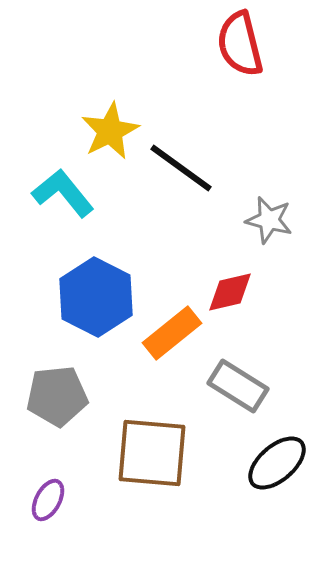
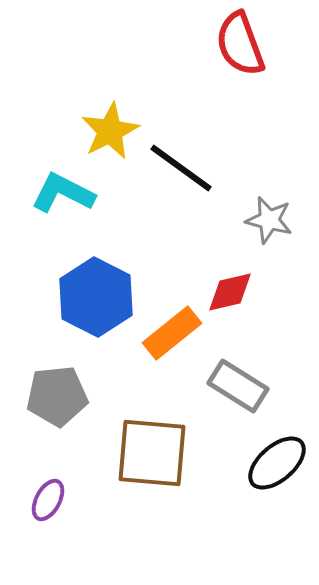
red semicircle: rotated 6 degrees counterclockwise
cyan L-shape: rotated 24 degrees counterclockwise
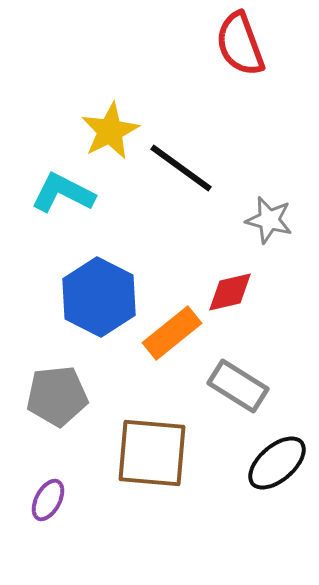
blue hexagon: moved 3 px right
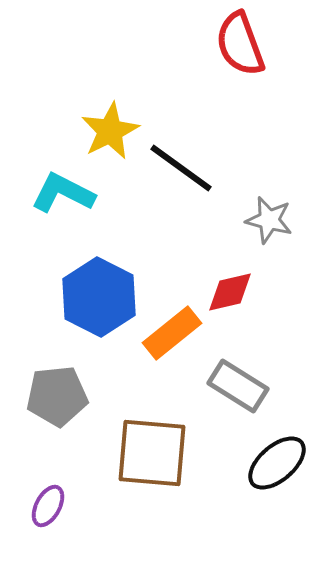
purple ellipse: moved 6 px down
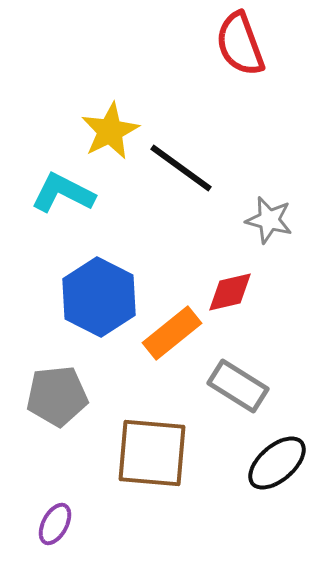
purple ellipse: moved 7 px right, 18 px down
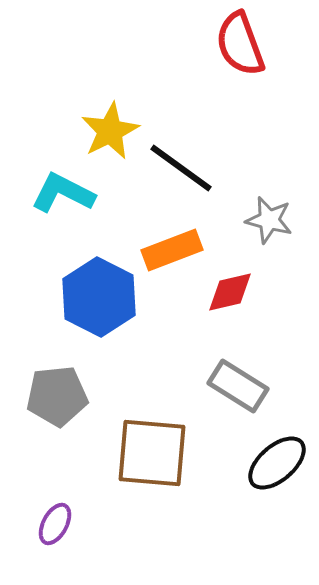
orange rectangle: moved 83 px up; rotated 18 degrees clockwise
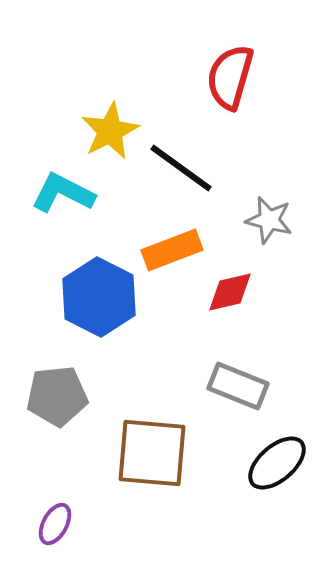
red semicircle: moved 10 px left, 33 px down; rotated 36 degrees clockwise
gray rectangle: rotated 10 degrees counterclockwise
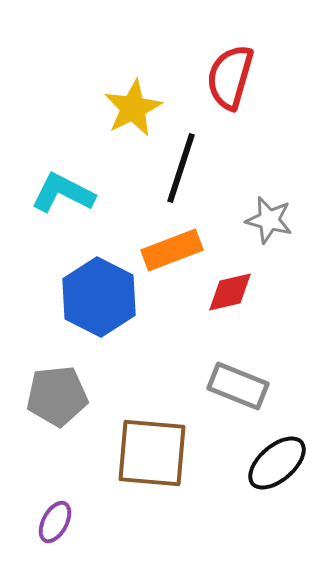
yellow star: moved 23 px right, 23 px up
black line: rotated 72 degrees clockwise
purple ellipse: moved 2 px up
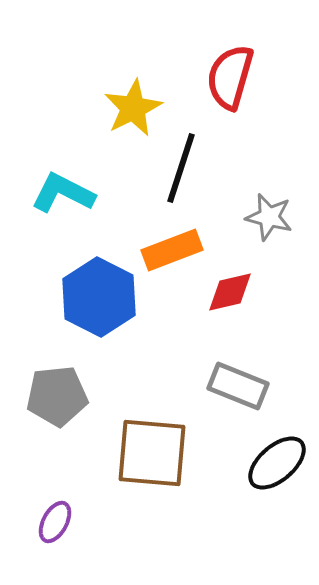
gray star: moved 3 px up
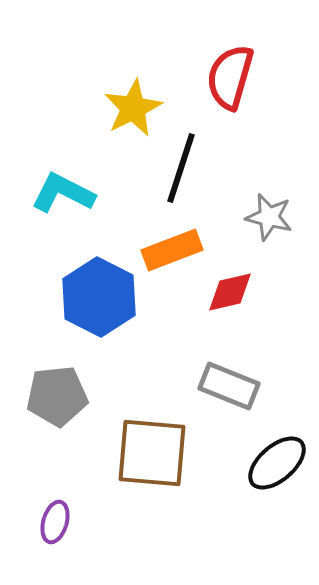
gray rectangle: moved 9 px left
purple ellipse: rotated 12 degrees counterclockwise
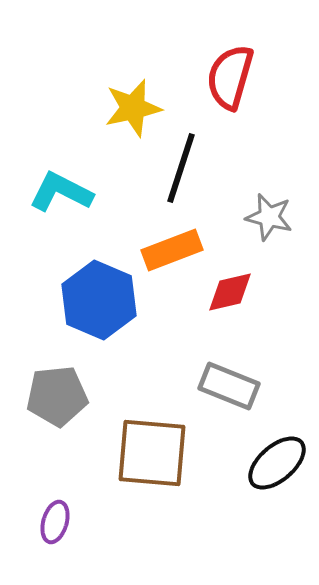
yellow star: rotated 14 degrees clockwise
cyan L-shape: moved 2 px left, 1 px up
blue hexagon: moved 3 px down; rotated 4 degrees counterclockwise
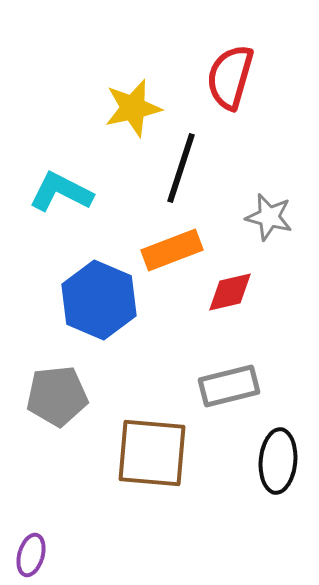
gray rectangle: rotated 36 degrees counterclockwise
black ellipse: moved 1 px right, 2 px up; rotated 44 degrees counterclockwise
purple ellipse: moved 24 px left, 33 px down
